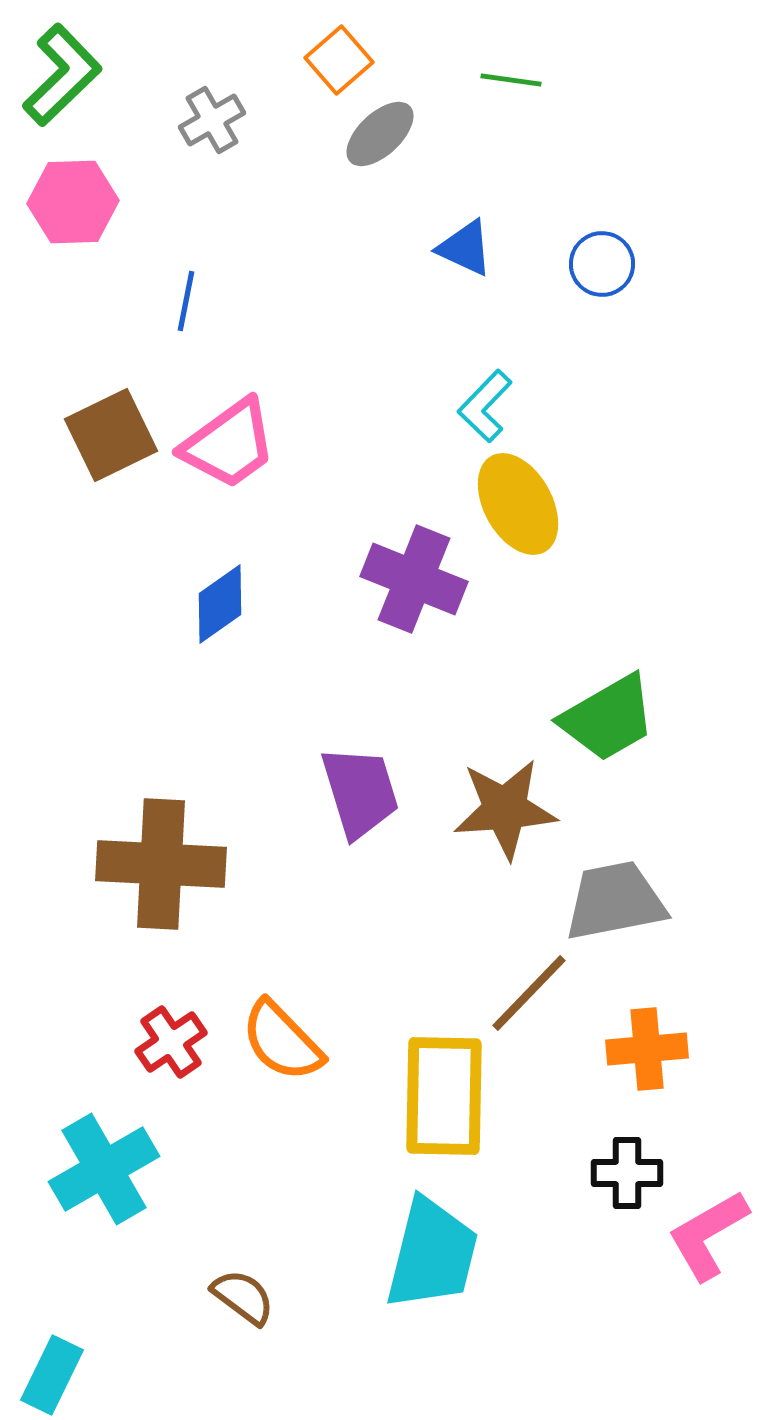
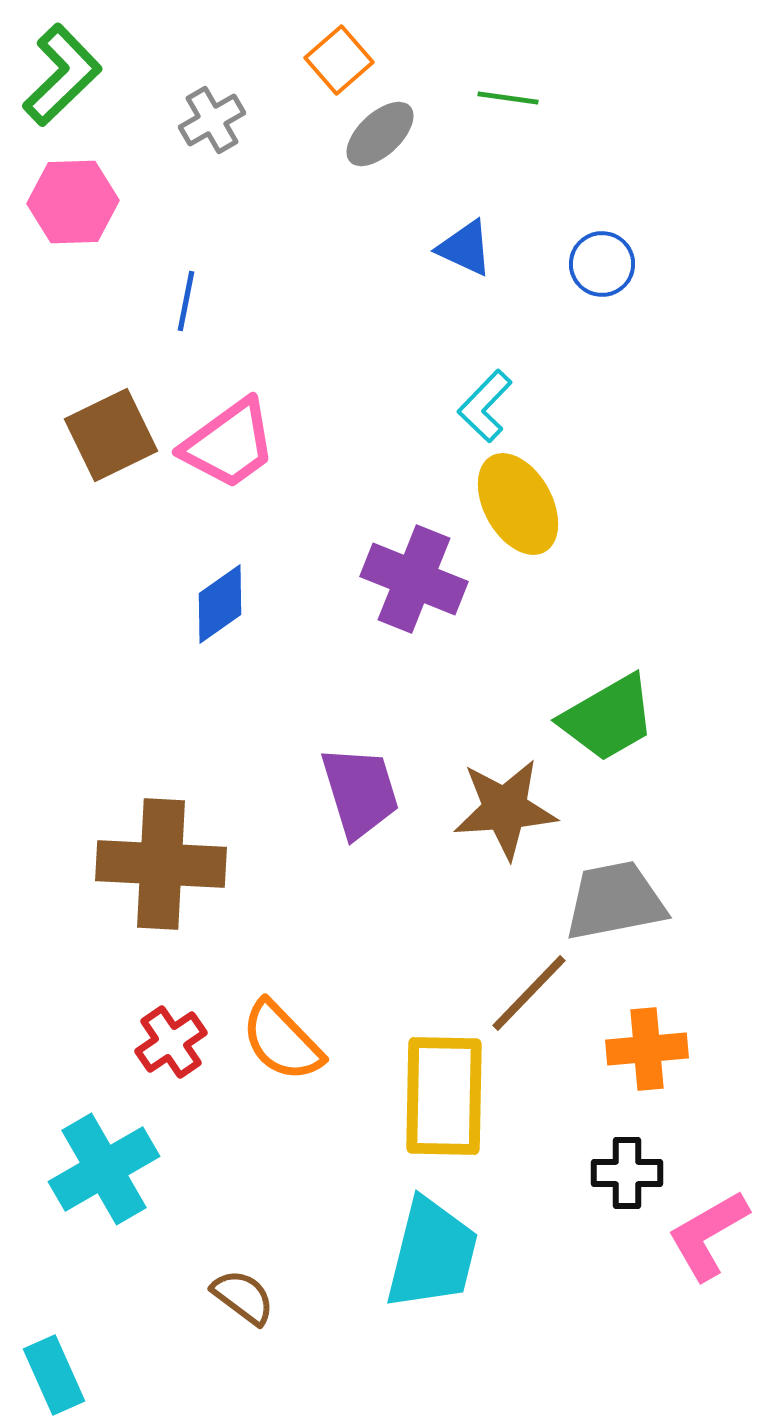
green line: moved 3 px left, 18 px down
cyan rectangle: moved 2 px right; rotated 50 degrees counterclockwise
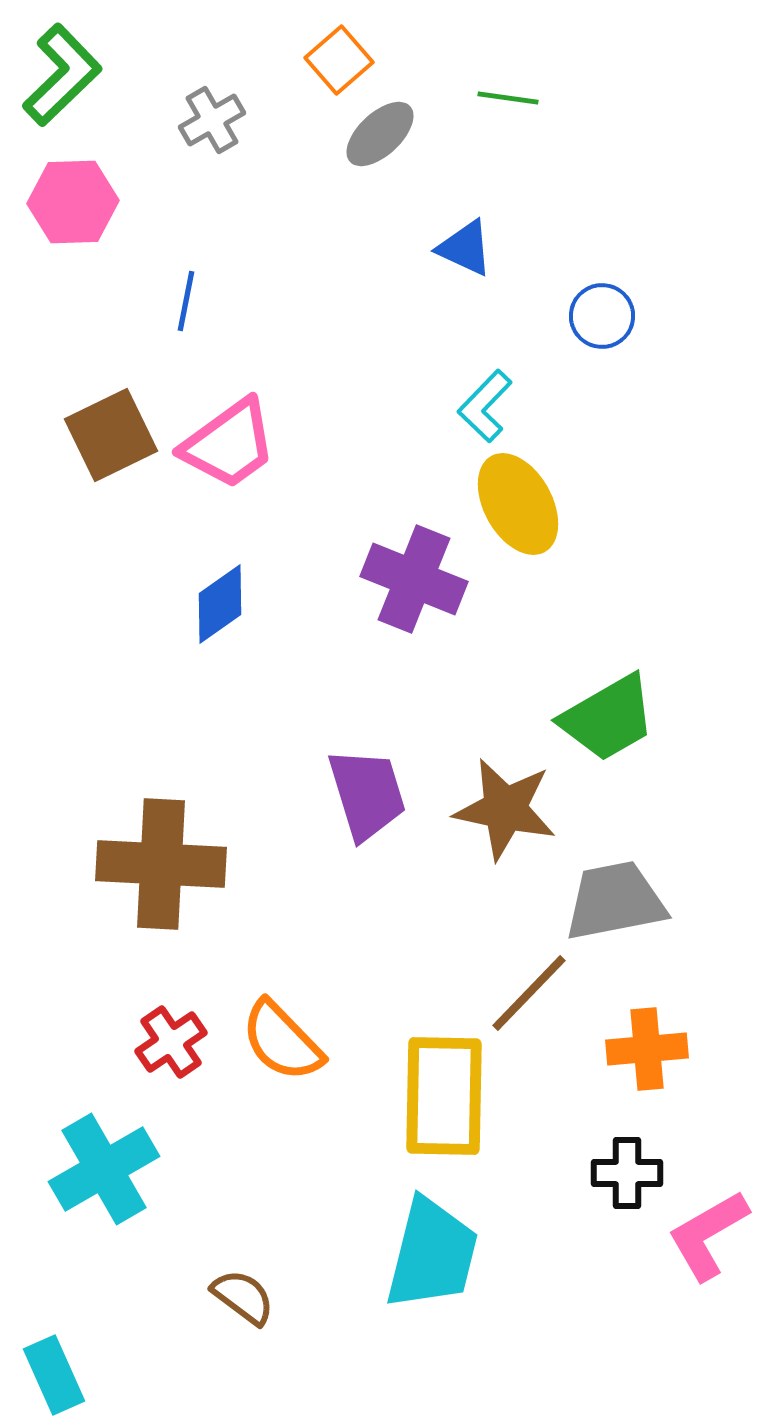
blue circle: moved 52 px down
purple trapezoid: moved 7 px right, 2 px down
brown star: rotated 16 degrees clockwise
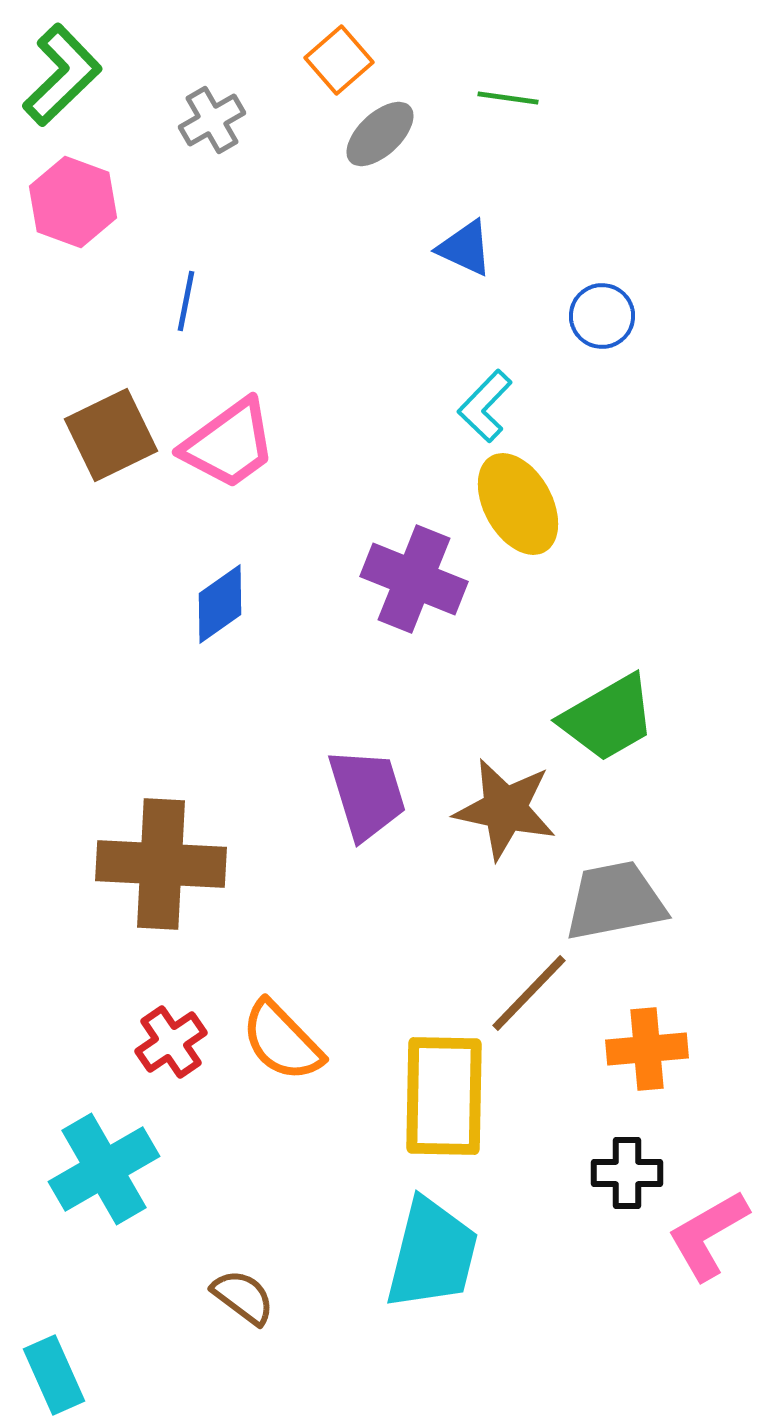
pink hexagon: rotated 22 degrees clockwise
